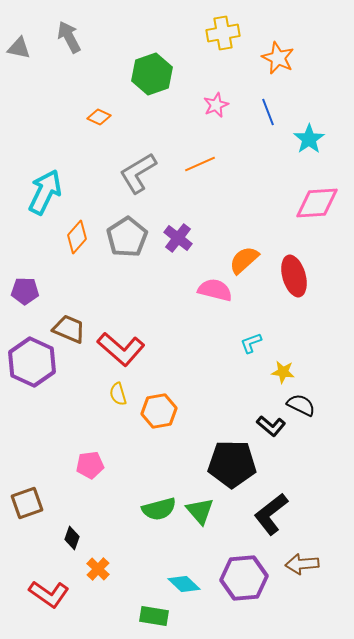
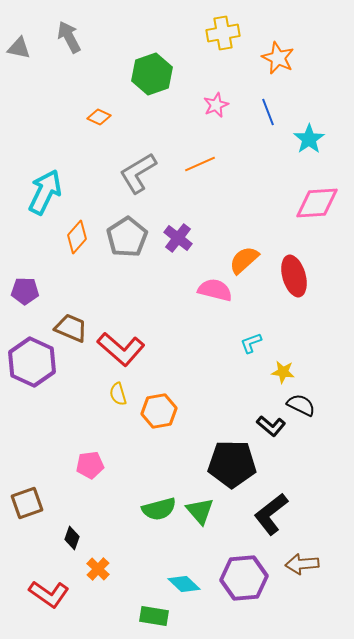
brown trapezoid at (69, 329): moved 2 px right, 1 px up
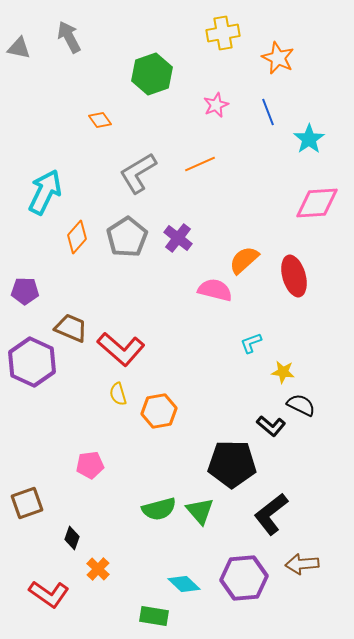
orange diamond at (99, 117): moved 1 px right, 3 px down; rotated 30 degrees clockwise
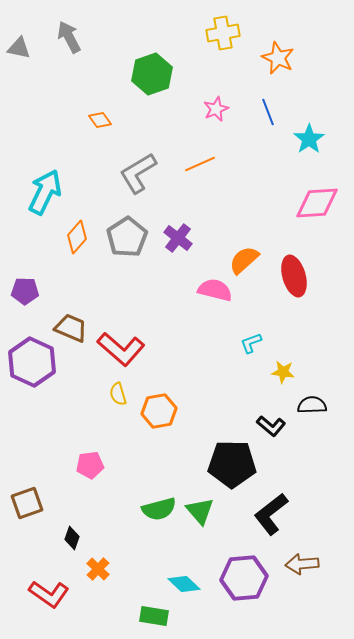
pink star at (216, 105): moved 4 px down
black semicircle at (301, 405): moved 11 px right; rotated 28 degrees counterclockwise
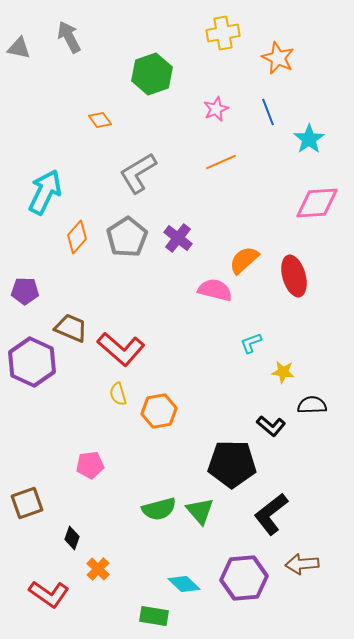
orange line at (200, 164): moved 21 px right, 2 px up
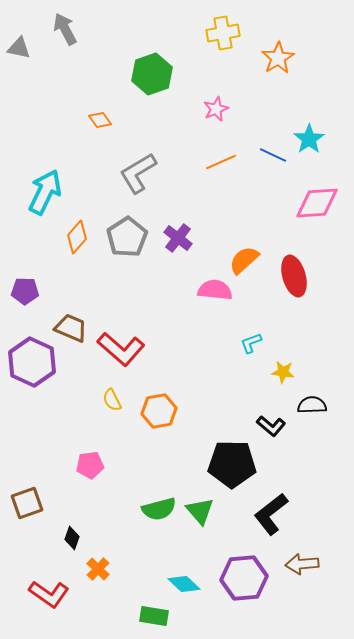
gray arrow at (69, 37): moved 4 px left, 8 px up
orange star at (278, 58): rotated 16 degrees clockwise
blue line at (268, 112): moved 5 px right, 43 px down; rotated 44 degrees counterclockwise
pink semicircle at (215, 290): rotated 8 degrees counterclockwise
yellow semicircle at (118, 394): moved 6 px left, 6 px down; rotated 10 degrees counterclockwise
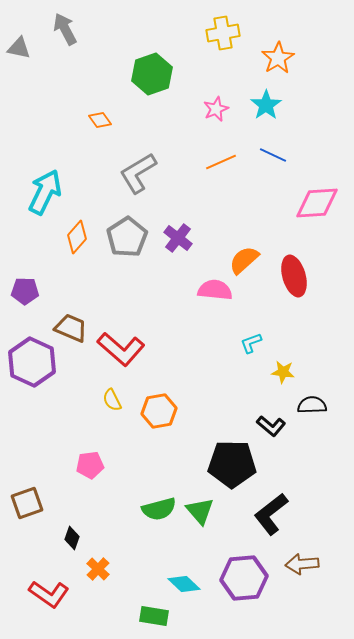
cyan star at (309, 139): moved 43 px left, 34 px up
